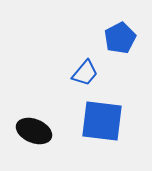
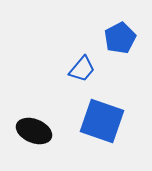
blue trapezoid: moved 3 px left, 4 px up
blue square: rotated 12 degrees clockwise
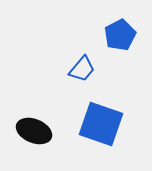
blue pentagon: moved 3 px up
blue square: moved 1 px left, 3 px down
